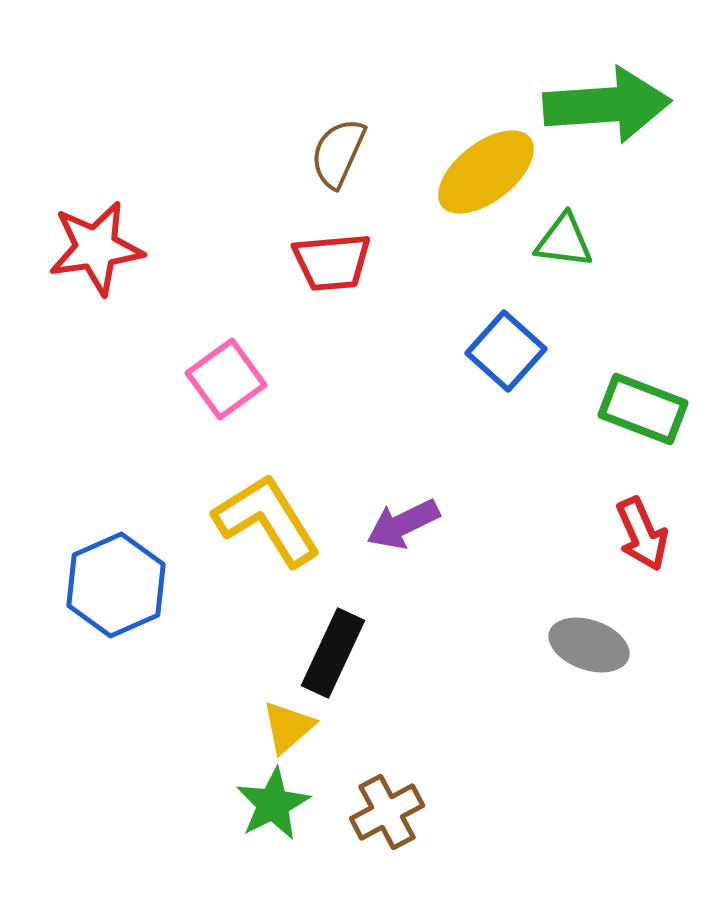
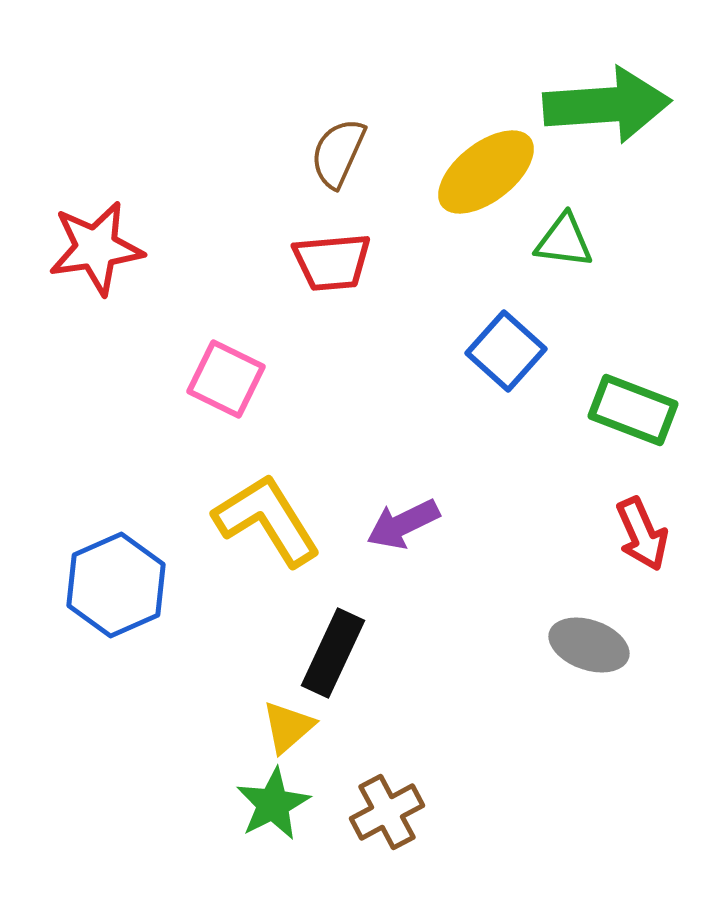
pink square: rotated 28 degrees counterclockwise
green rectangle: moved 10 px left, 1 px down
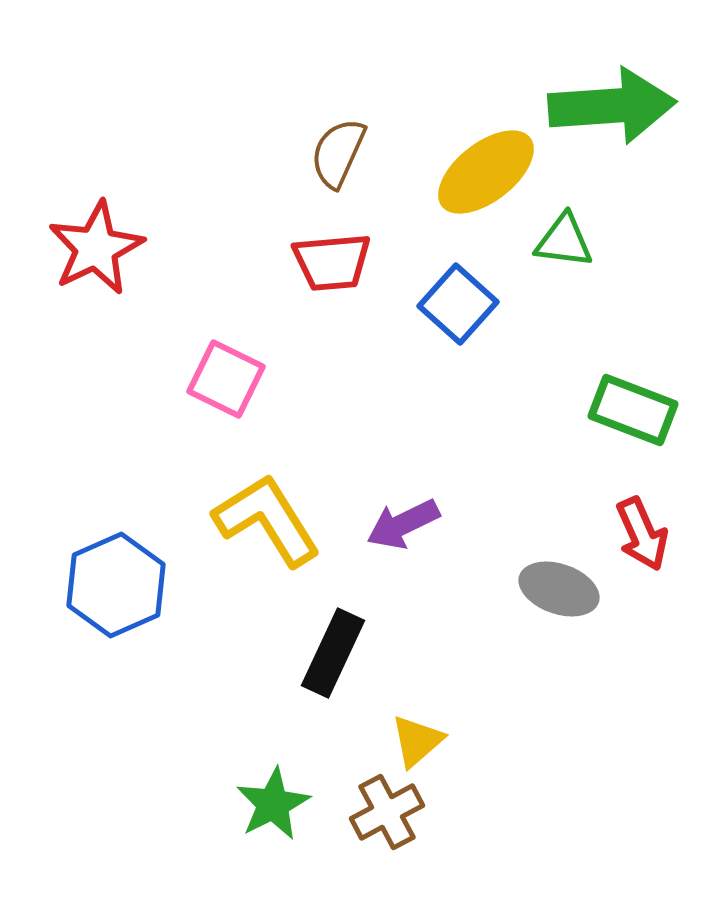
green arrow: moved 5 px right, 1 px down
red star: rotated 18 degrees counterclockwise
blue square: moved 48 px left, 47 px up
gray ellipse: moved 30 px left, 56 px up
yellow triangle: moved 129 px right, 14 px down
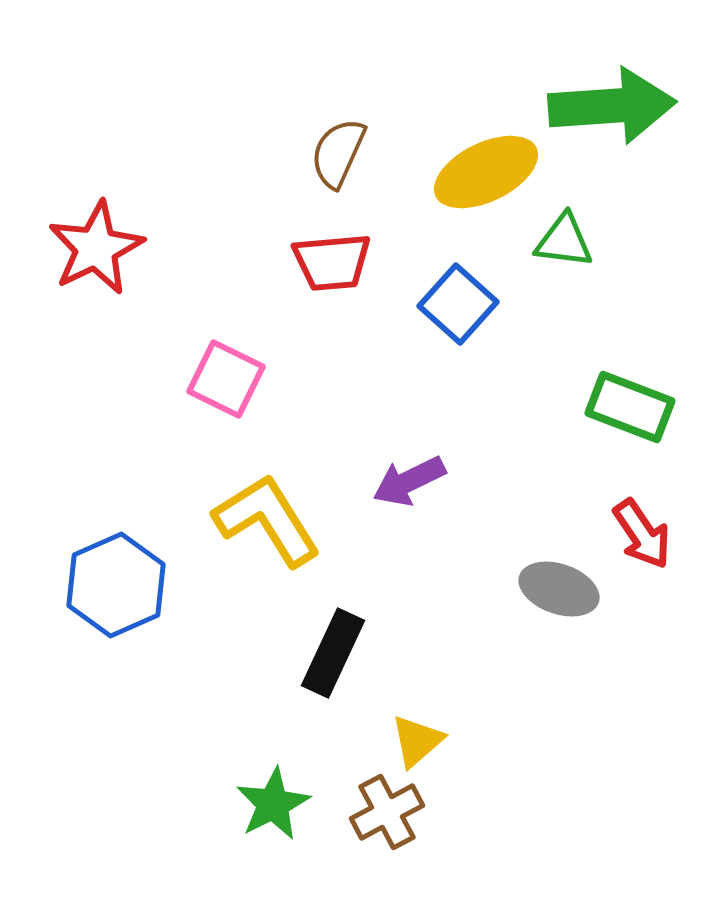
yellow ellipse: rotated 12 degrees clockwise
green rectangle: moved 3 px left, 3 px up
purple arrow: moved 6 px right, 43 px up
red arrow: rotated 10 degrees counterclockwise
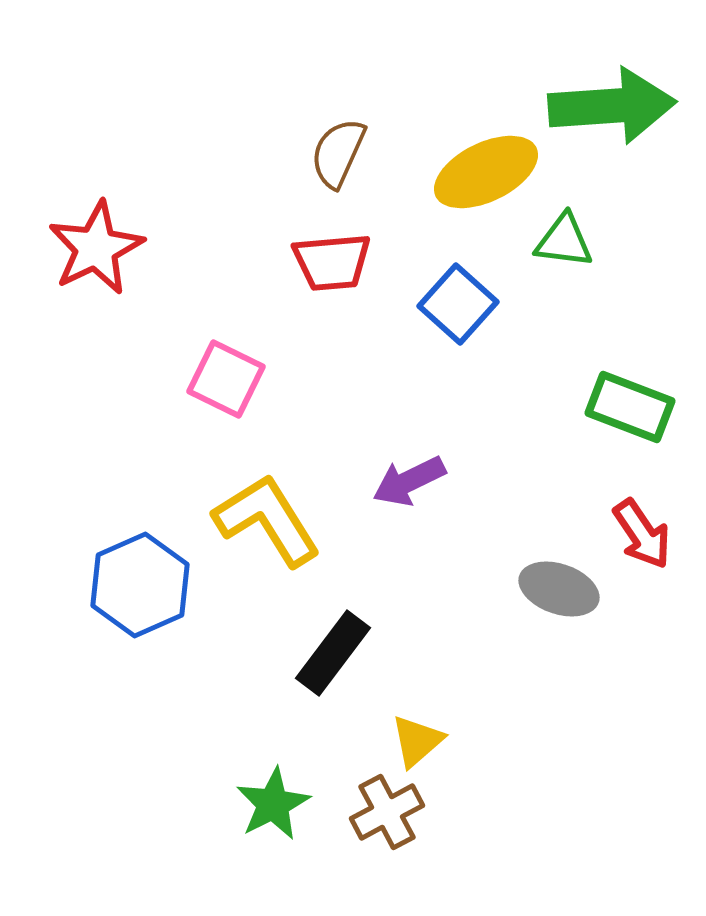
blue hexagon: moved 24 px right
black rectangle: rotated 12 degrees clockwise
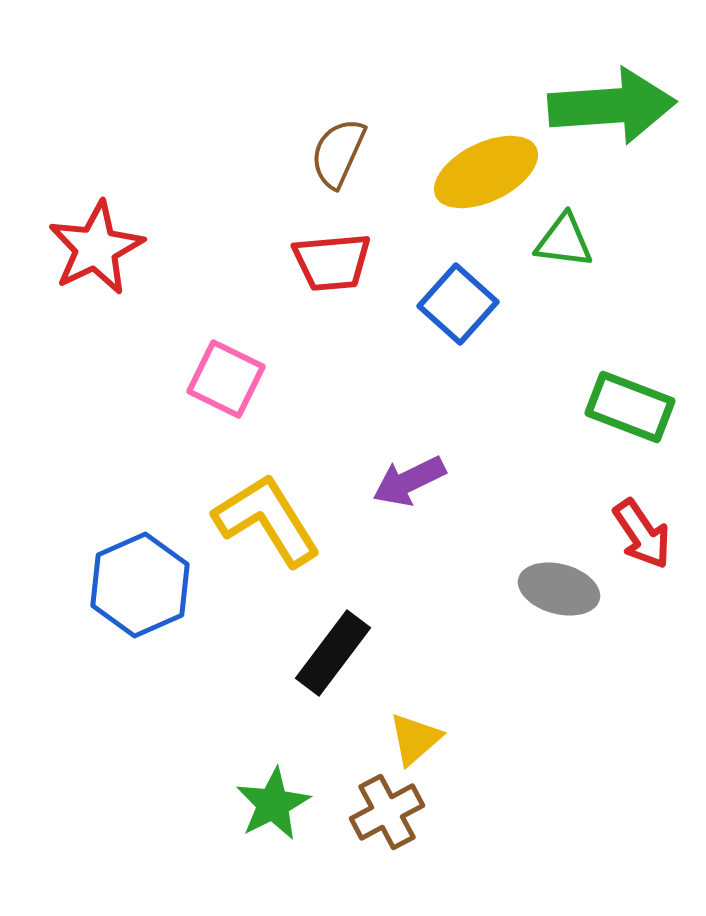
gray ellipse: rotated 4 degrees counterclockwise
yellow triangle: moved 2 px left, 2 px up
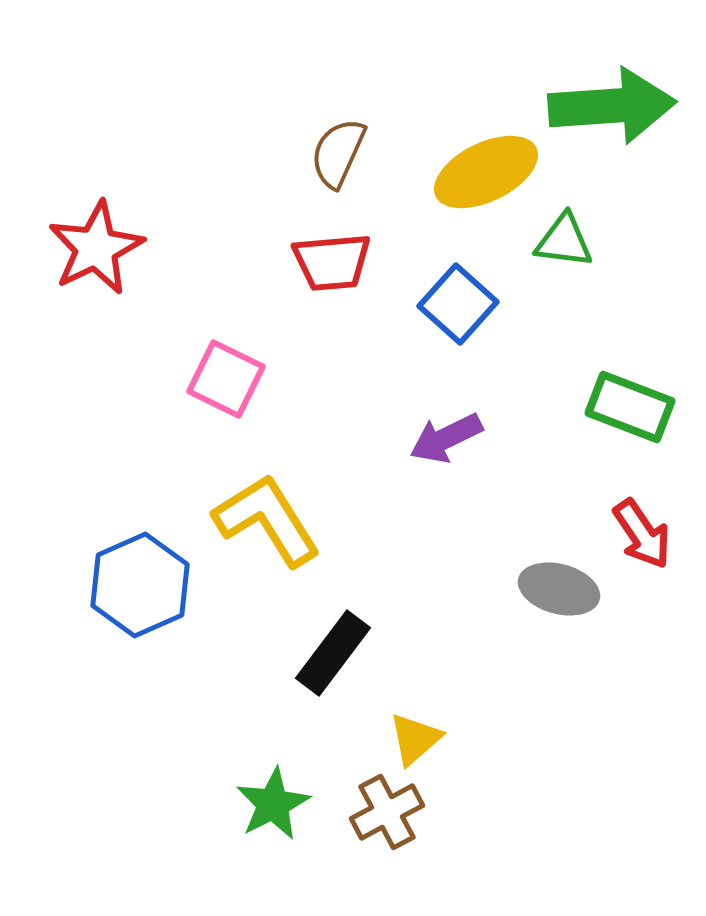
purple arrow: moved 37 px right, 43 px up
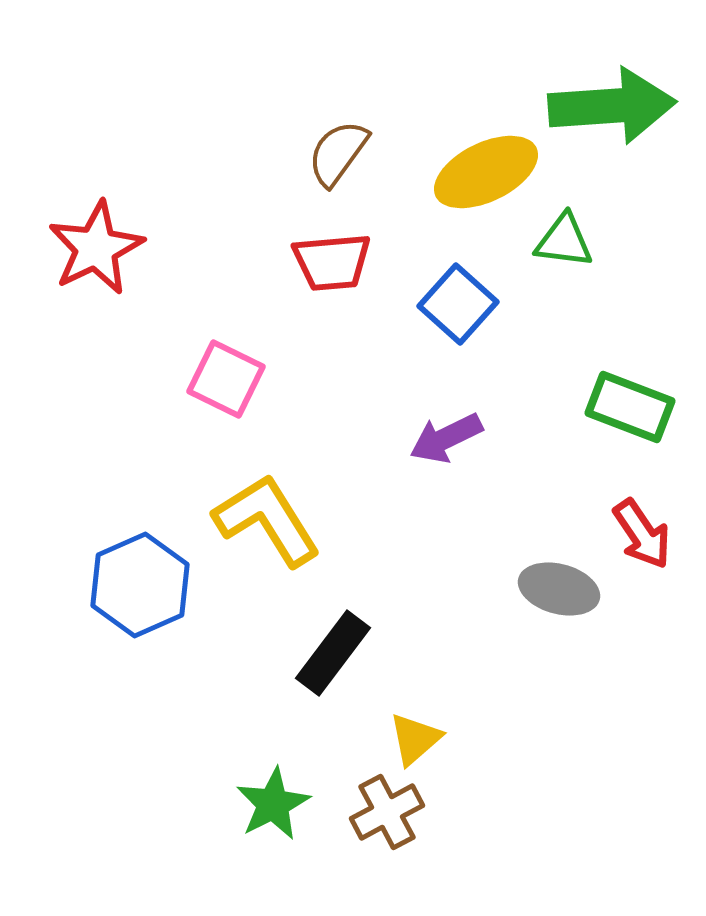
brown semicircle: rotated 12 degrees clockwise
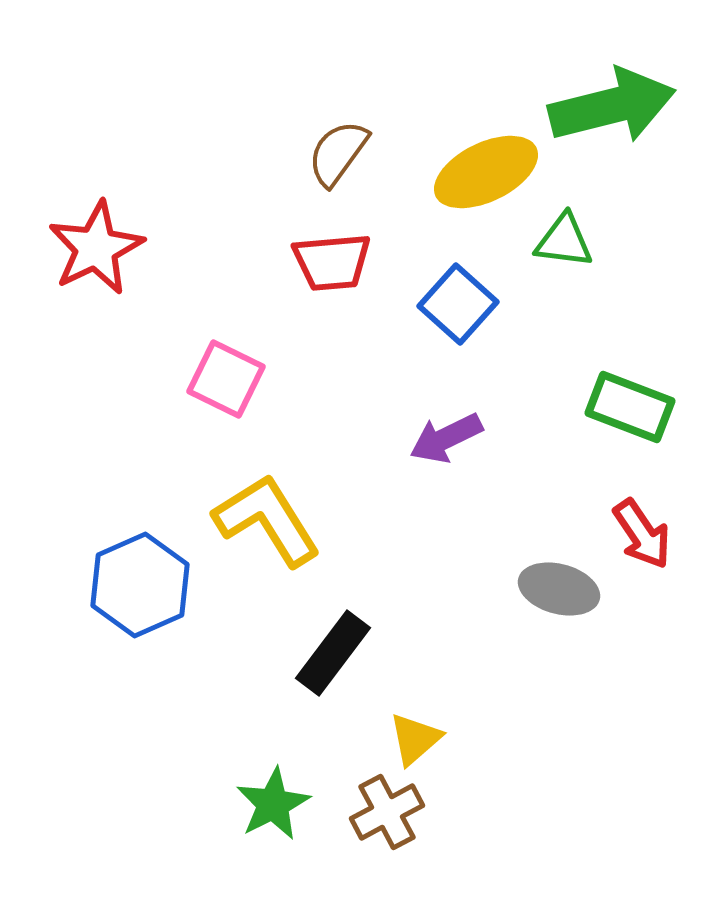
green arrow: rotated 10 degrees counterclockwise
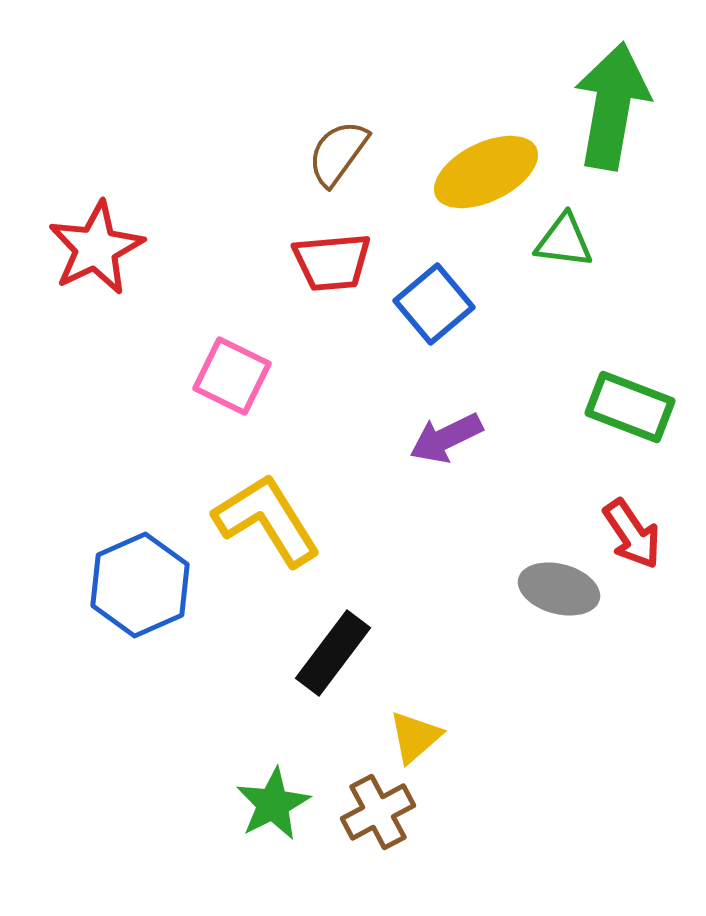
green arrow: rotated 66 degrees counterclockwise
blue square: moved 24 px left; rotated 8 degrees clockwise
pink square: moved 6 px right, 3 px up
red arrow: moved 10 px left
yellow triangle: moved 2 px up
brown cross: moved 9 px left
